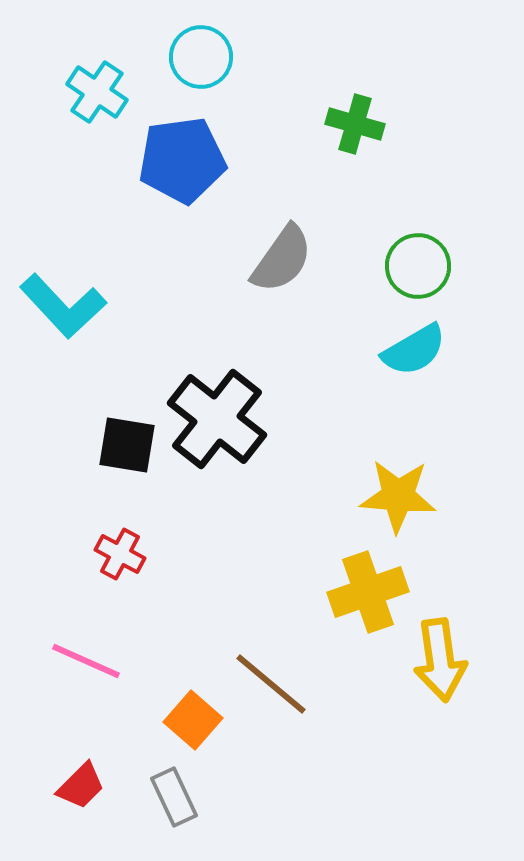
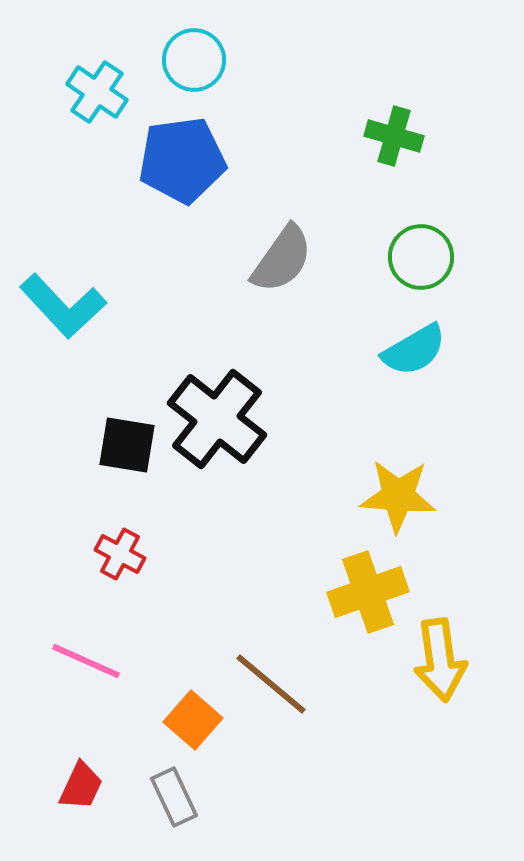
cyan circle: moved 7 px left, 3 px down
green cross: moved 39 px right, 12 px down
green circle: moved 3 px right, 9 px up
red trapezoid: rotated 20 degrees counterclockwise
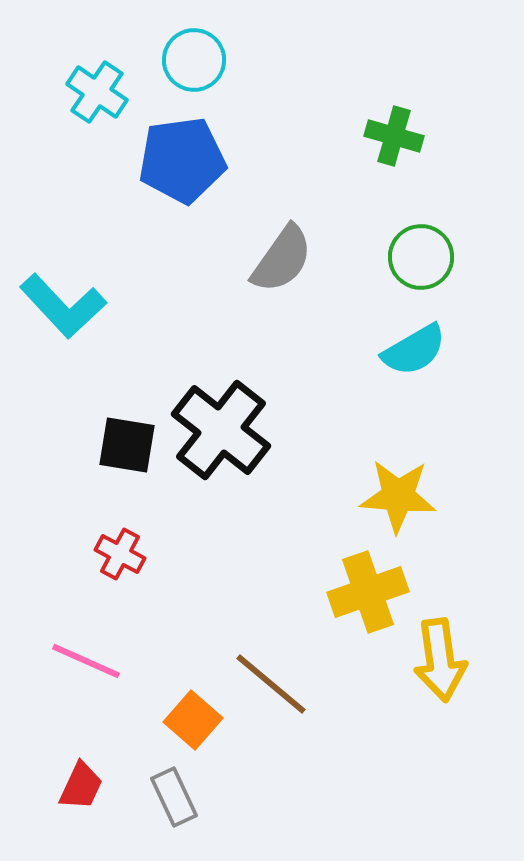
black cross: moved 4 px right, 11 px down
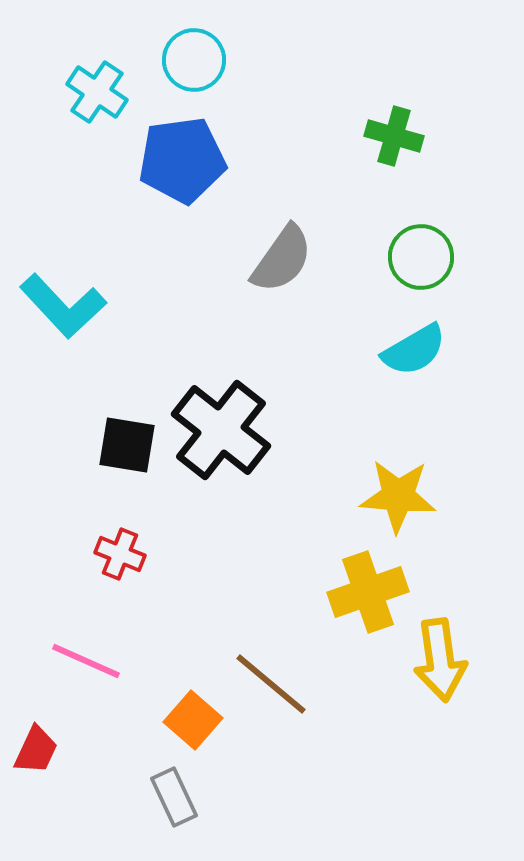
red cross: rotated 6 degrees counterclockwise
red trapezoid: moved 45 px left, 36 px up
